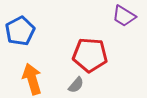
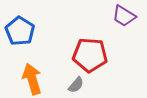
blue pentagon: rotated 12 degrees counterclockwise
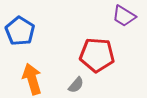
red pentagon: moved 7 px right
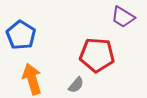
purple trapezoid: moved 1 px left, 1 px down
blue pentagon: moved 1 px right, 4 px down
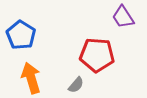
purple trapezoid: rotated 25 degrees clockwise
orange arrow: moved 1 px left, 1 px up
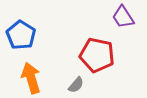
red pentagon: rotated 8 degrees clockwise
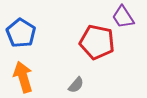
blue pentagon: moved 2 px up
red pentagon: moved 13 px up
orange arrow: moved 8 px left, 1 px up
